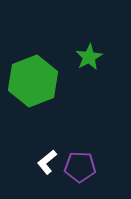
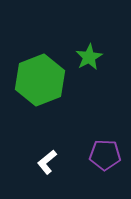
green hexagon: moved 7 px right, 1 px up
purple pentagon: moved 25 px right, 12 px up
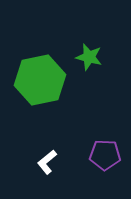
green star: rotated 28 degrees counterclockwise
green hexagon: rotated 9 degrees clockwise
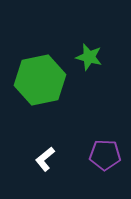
white L-shape: moved 2 px left, 3 px up
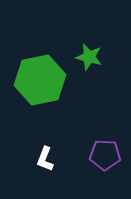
white L-shape: rotated 30 degrees counterclockwise
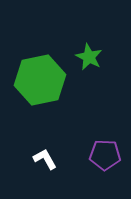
green star: rotated 12 degrees clockwise
white L-shape: rotated 130 degrees clockwise
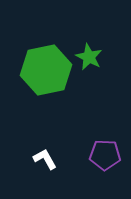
green hexagon: moved 6 px right, 10 px up
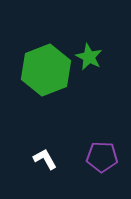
green hexagon: rotated 9 degrees counterclockwise
purple pentagon: moved 3 px left, 2 px down
